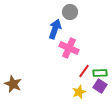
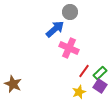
blue arrow: rotated 30 degrees clockwise
green rectangle: rotated 40 degrees counterclockwise
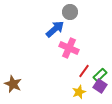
green rectangle: moved 2 px down
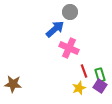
red line: rotated 56 degrees counterclockwise
green rectangle: rotated 64 degrees counterclockwise
brown star: rotated 18 degrees counterclockwise
yellow star: moved 4 px up
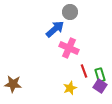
yellow star: moved 9 px left
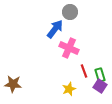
blue arrow: rotated 12 degrees counterclockwise
yellow star: moved 1 px left, 1 px down
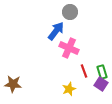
blue arrow: moved 1 px right, 2 px down
green rectangle: moved 2 px right, 3 px up
purple square: moved 1 px right, 2 px up
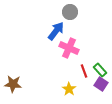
green rectangle: moved 2 px left, 2 px up; rotated 24 degrees counterclockwise
yellow star: rotated 16 degrees counterclockwise
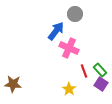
gray circle: moved 5 px right, 2 px down
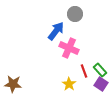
yellow star: moved 5 px up
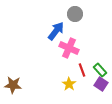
red line: moved 2 px left, 1 px up
brown star: moved 1 px down
